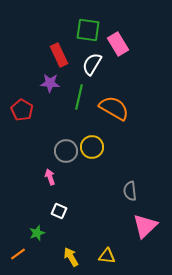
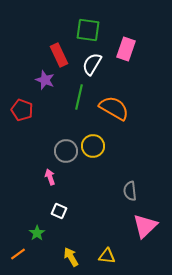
pink rectangle: moved 8 px right, 5 px down; rotated 50 degrees clockwise
purple star: moved 5 px left, 3 px up; rotated 18 degrees clockwise
red pentagon: rotated 10 degrees counterclockwise
yellow circle: moved 1 px right, 1 px up
green star: rotated 14 degrees counterclockwise
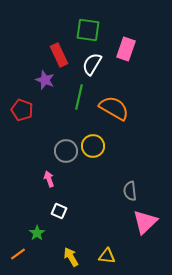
pink arrow: moved 1 px left, 2 px down
pink triangle: moved 4 px up
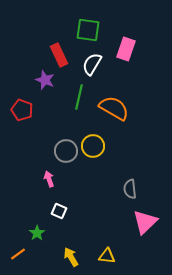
gray semicircle: moved 2 px up
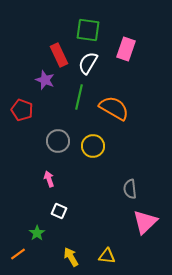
white semicircle: moved 4 px left, 1 px up
gray circle: moved 8 px left, 10 px up
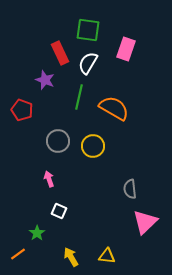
red rectangle: moved 1 px right, 2 px up
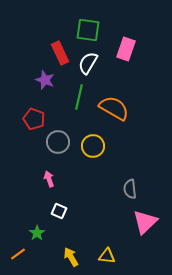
red pentagon: moved 12 px right, 9 px down
gray circle: moved 1 px down
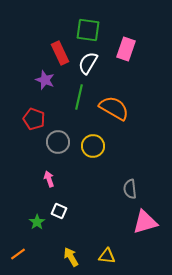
pink triangle: rotated 28 degrees clockwise
green star: moved 11 px up
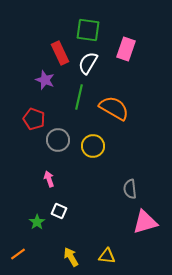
gray circle: moved 2 px up
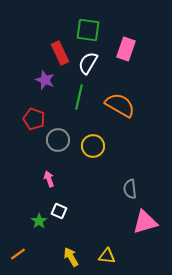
orange semicircle: moved 6 px right, 3 px up
green star: moved 2 px right, 1 px up
